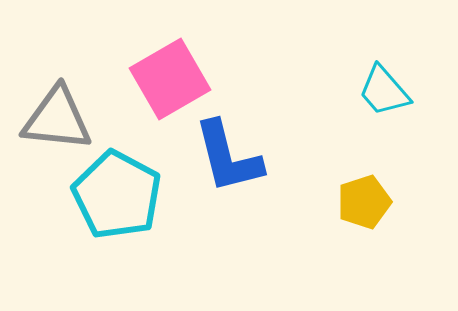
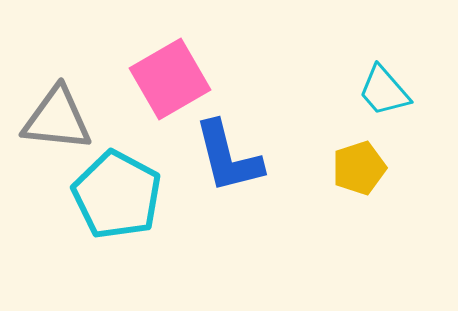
yellow pentagon: moved 5 px left, 34 px up
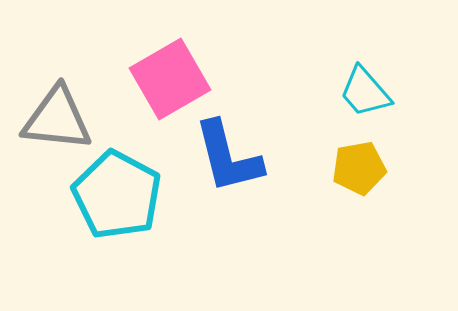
cyan trapezoid: moved 19 px left, 1 px down
yellow pentagon: rotated 8 degrees clockwise
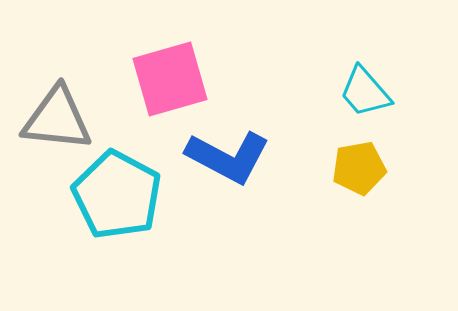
pink square: rotated 14 degrees clockwise
blue L-shape: rotated 48 degrees counterclockwise
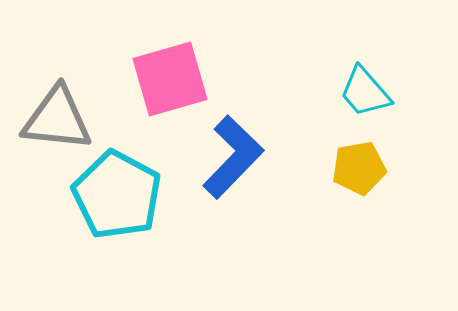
blue L-shape: moved 5 px right; rotated 74 degrees counterclockwise
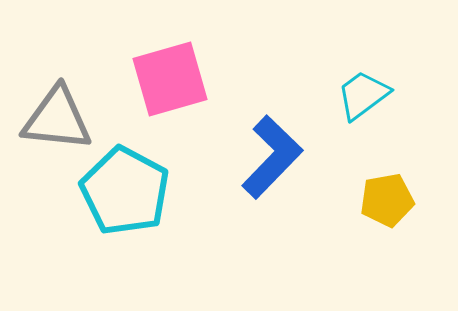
cyan trapezoid: moved 2 px left, 3 px down; rotated 94 degrees clockwise
blue L-shape: moved 39 px right
yellow pentagon: moved 28 px right, 32 px down
cyan pentagon: moved 8 px right, 4 px up
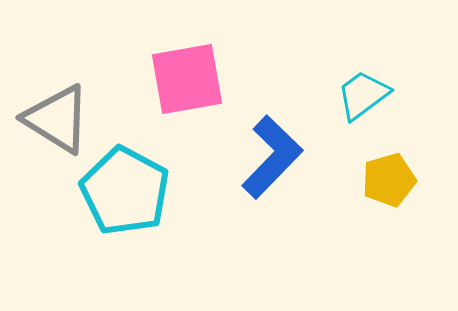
pink square: moved 17 px right; rotated 6 degrees clockwise
gray triangle: rotated 26 degrees clockwise
yellow pentagon: moved 2 px right, 20 px up; rotated 6 degrees counterclockwise
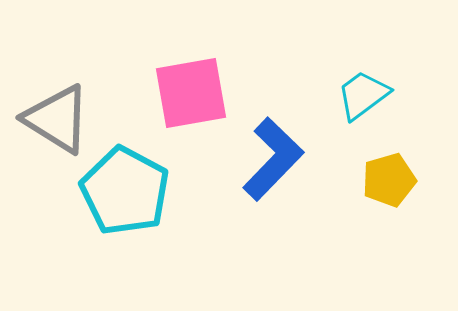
pink square: moved 4 px right, 14 px down
blue L-shape: moved 1 px right, 2 px down
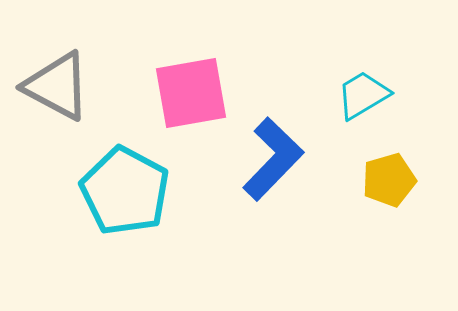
cyan trapezoid: rotated 6 degrees clockwise
gray triangle: moved 33 px up; rotated 4 degrees counterclockwise
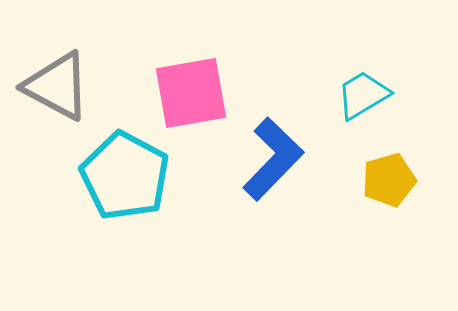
cyan pentagon: moved 15 px up
